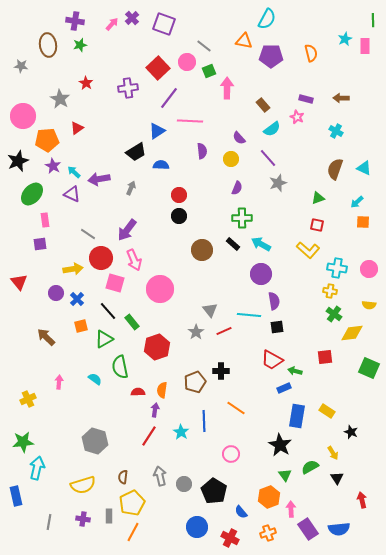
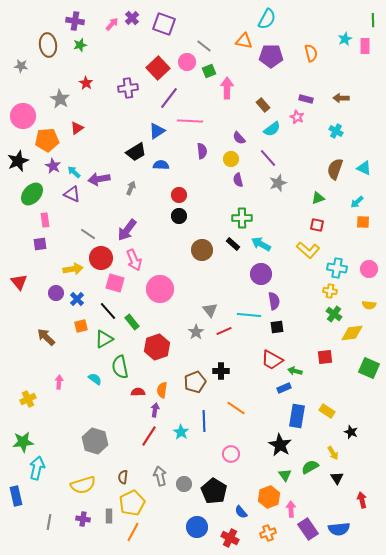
purple semicircle at (237, 188): moved 1 px right, 8 px up; rotated 144 degrees clockwise
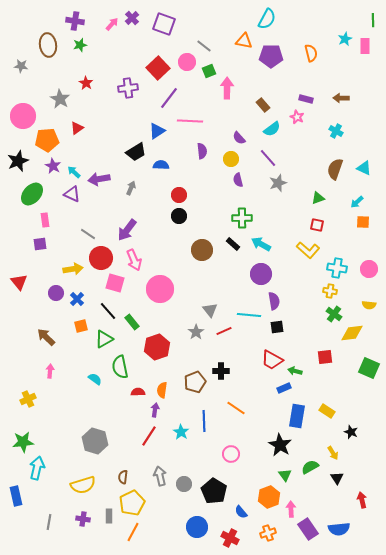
pink arrow at (59, 382): moved 9 px left, 11 px up
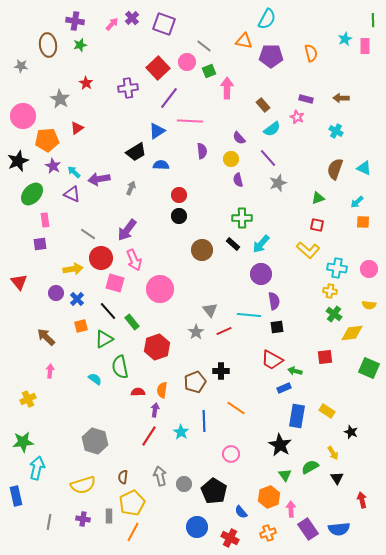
cyan arrow at (261, 244): rotated 78 degrees counterclockwise
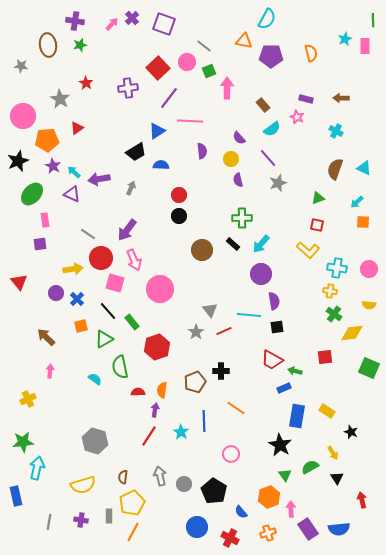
purple cross at (83, 519): moved 2 px left, 1 px down
